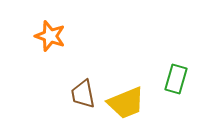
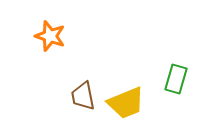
brown trapezoid: moved 2 px down
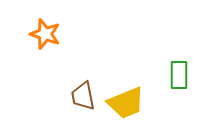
orange star: moved 5 px left, 2 px up
green rectangle: moved 3 px right, 4 px up; rotated 16 degrees counterclockwise
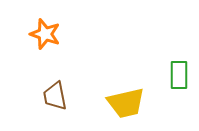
brown trapezoid: moved 28 px left
yellow trapezoid: rotated 9 degrees clockwise
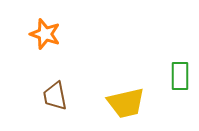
green rectangle: moved 1 px right, 1 px down
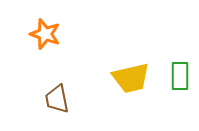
brown trapezoid: moved 2 px right, 3 px down
yellow trapezoid: moved 5 px right, 25 px up
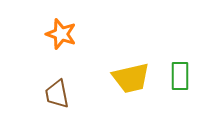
orange star: moved 16 px right
brown trapezoid: moved 5 px up
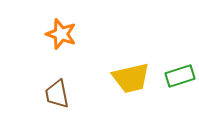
green rectangle: rotated 72 degrees clockwise
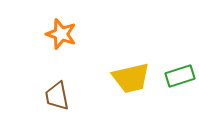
brown trapezoid: moved 2 px down
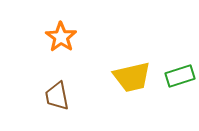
orange star: moved 3 px down; rotated 16 degrees clockwise
yellow trapezoid: moved 1 px right, 1 px up
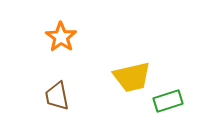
green rectangle: moved 12 px left, 25 px down
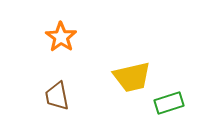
green rectangle: moved 1 px right, 2 px down
